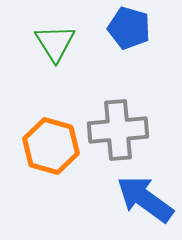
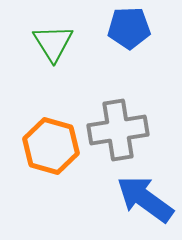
blue pentagon: rotated 18 degrees counterclockwise
green triangle: moved 2 px left
gray cross: rotated 4 degrees counterclockwise
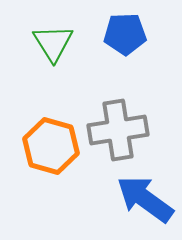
blue pentagon: moved 4 px left, 6 px down
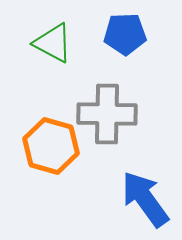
green triangle: rotated 30 degrees counterclockwise
gray cross: moved 11 px left, 16 px up; rotated 10 degrees clockwise
blue arrow: rotated 18 degrees clockwise
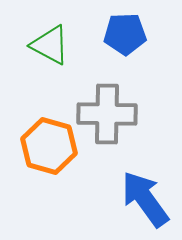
green triangle: moved 3 px left, 2 px down
orange hexagon: moved 2 px left
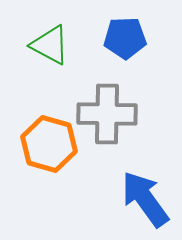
blue pentagon: moved 4 px down
orange hexagon: moved 2 px up
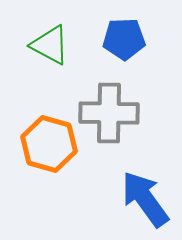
blue pentagon: moved 1 px left, 1 px down
gray cross: moved 2 px right, 1 px up
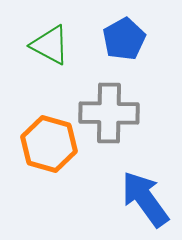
blue pentagon: rotated 27 degrees counterclockwise
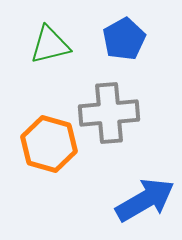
green triangle: rotated 42 degrees counterclockwise
gray cross: rotated 6 degrees counterclockwise
blue arrow: moved 1 px down; rotated 96 degrees clockwise
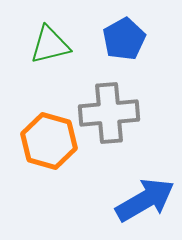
orange hexagon: moved 3 px up
